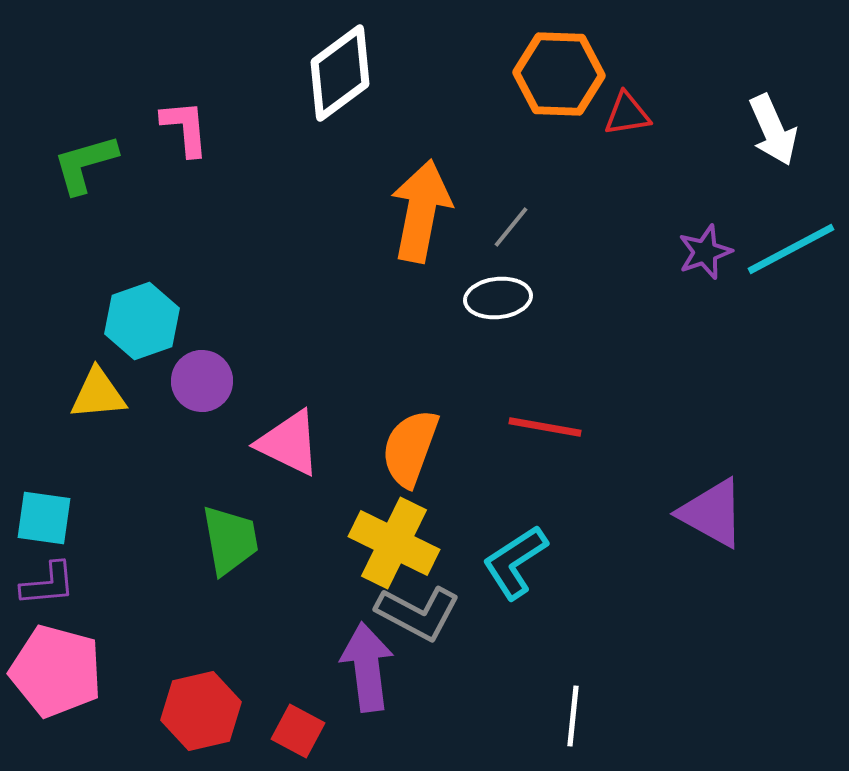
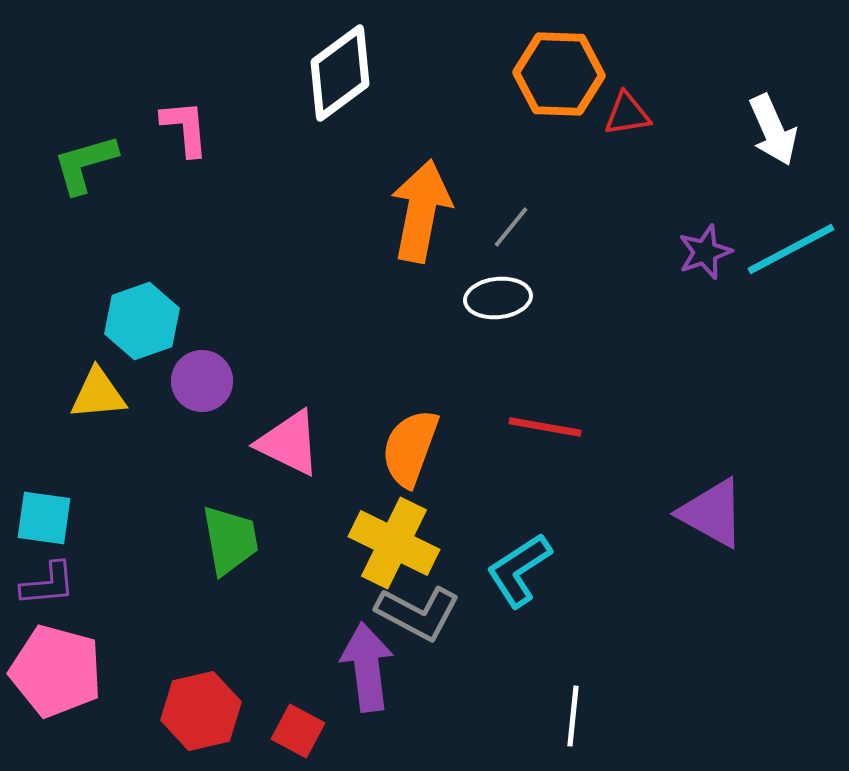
cyan L-shape: moved 4 px right, 8 px down
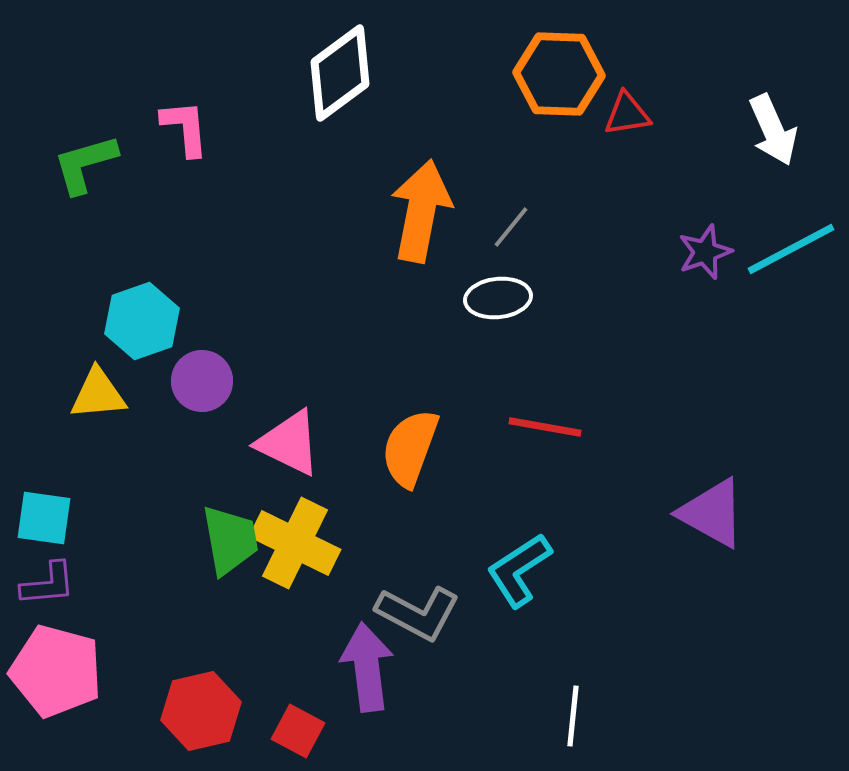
yellow cross: moved 99 px left
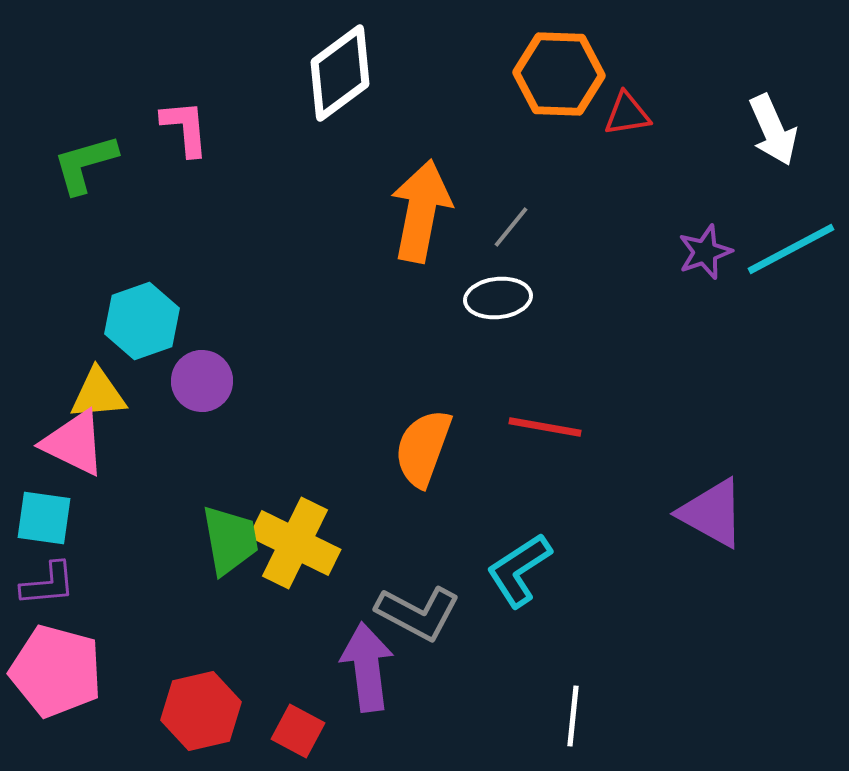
pink triangle: moved 215 px left
orange semicircle: moved 13 px right
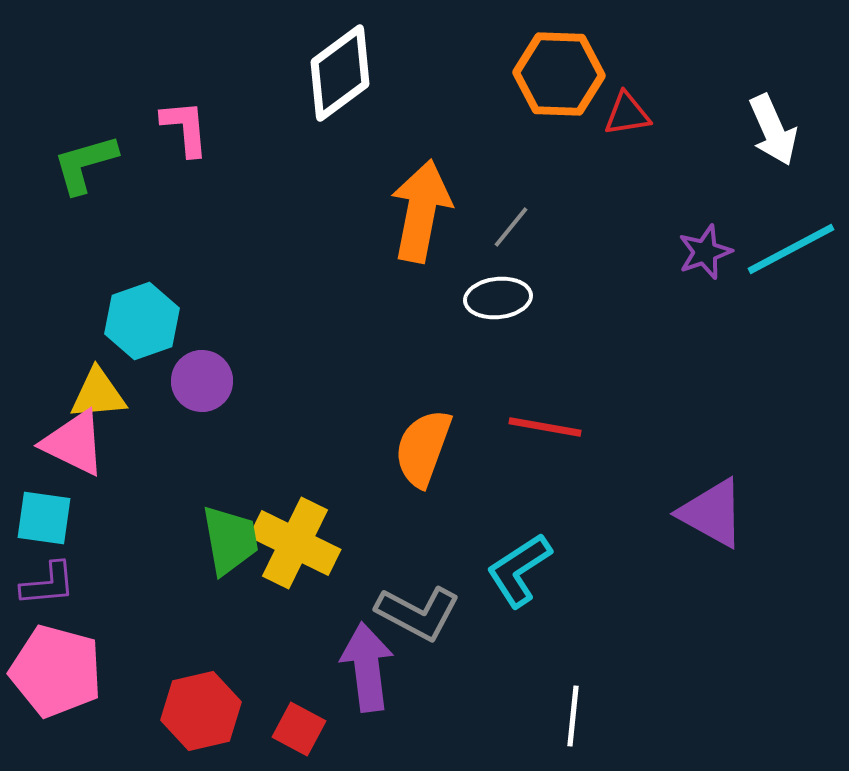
red square: moved 1 px right, 2 px up
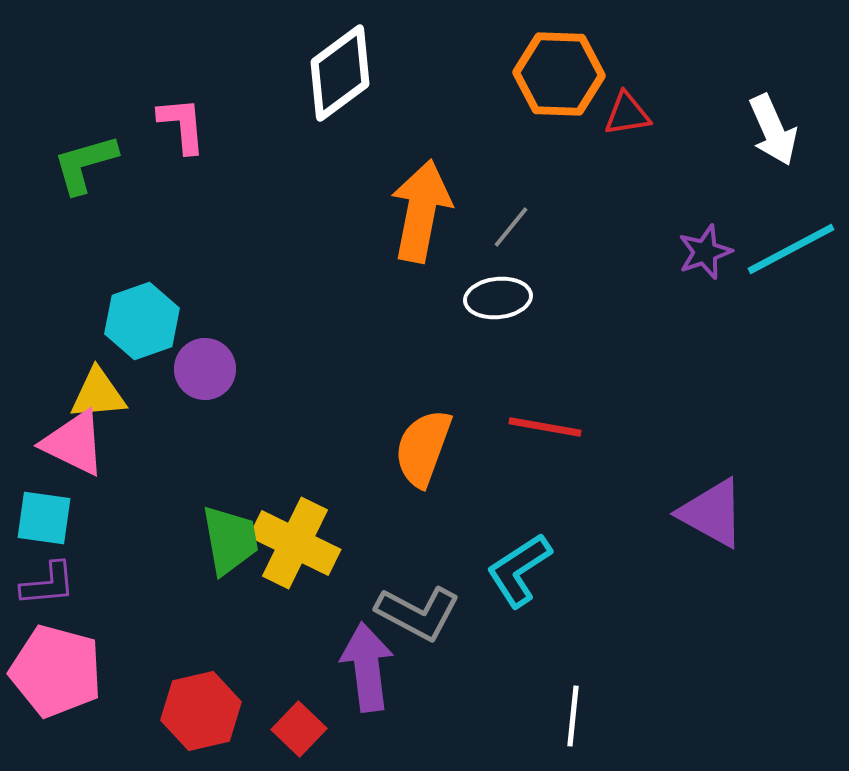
pink L-shape: moved 3 px left, 3 px up
purple circle: moved 3 px right, 12 px up
red square: rotated 16 degrees clockwise
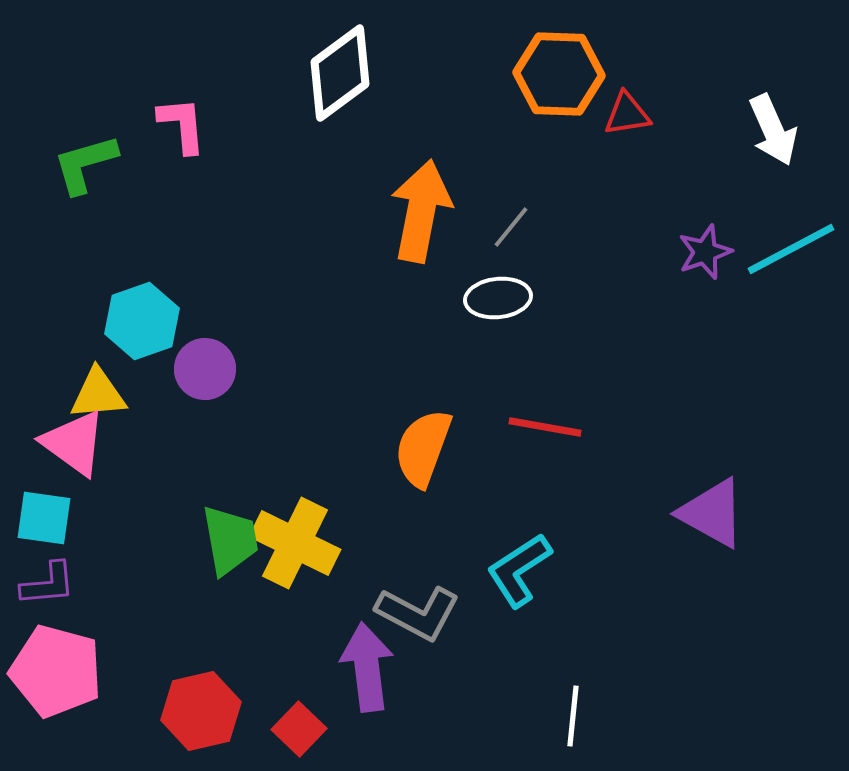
pink triangle: rotated 10 degrees clockwise
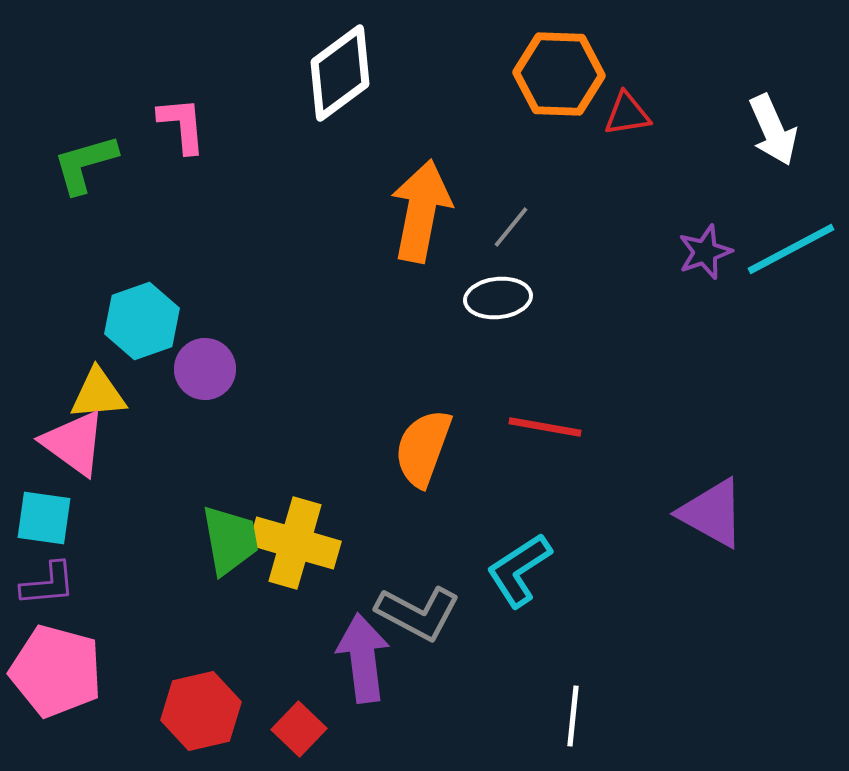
yellow cross: rotated 10 degrees counterclockwise
purple arrow: moved 4 px left, 9 px up
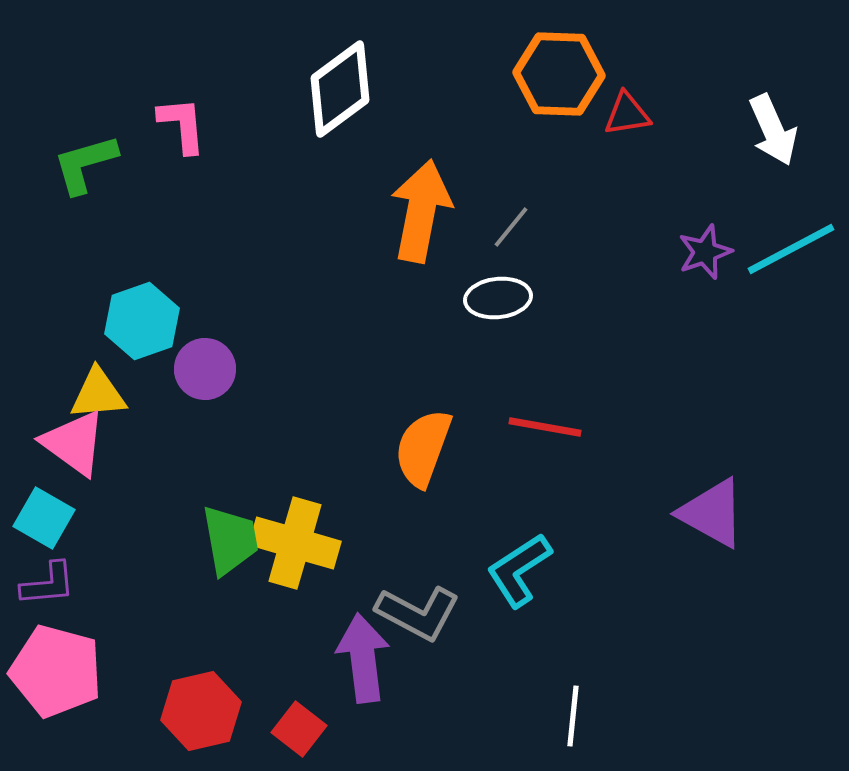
white diamond: moved 16 px down
cyan square: rotated 22 degrees clockwise
red square: rotated 6 degrees counterclockwise
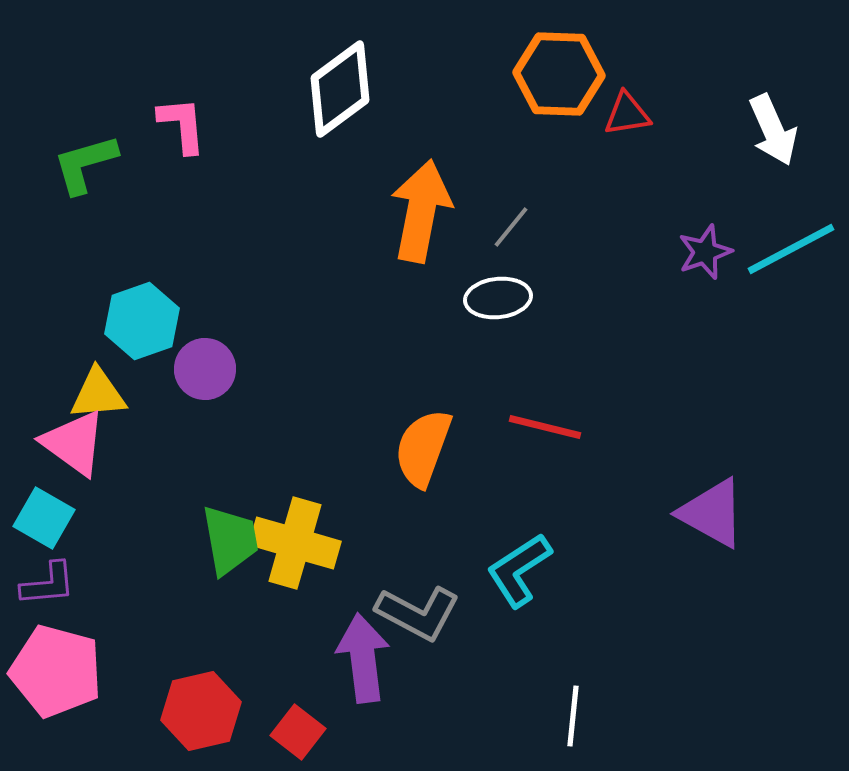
red line: rotated 4 degrees clockwise
red square: moved 1 px left, 3 px down
